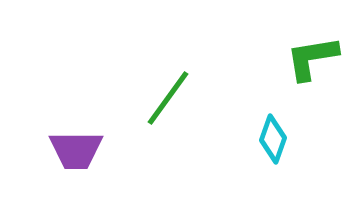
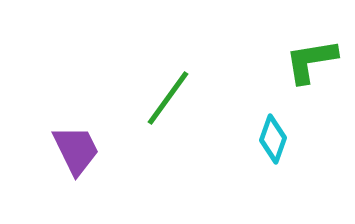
green L-shape: moved 1 px left, 3 px down
purple trapezoid: rotated 116 degrees counterclockwise
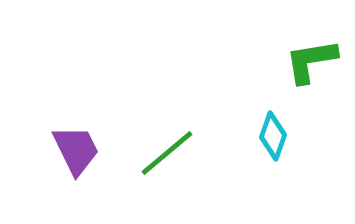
green line: moved 1 px left, 55 px down; rotated 14 degrees clockwise
cyan diamond: moved 3 px up
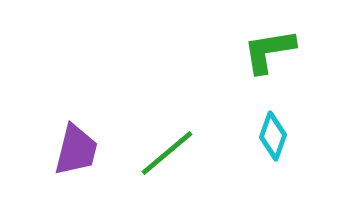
green L-shape: moved 42 px left, 10 px up
purple trapezoid: rotated 40 degrees clockwise
